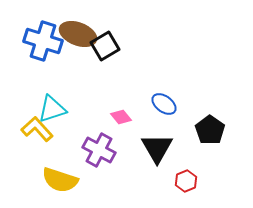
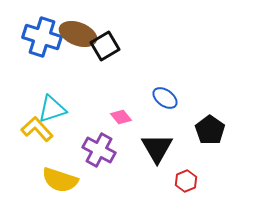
blue cross: moved 1 px left, 4 px up
blue ellipse: moved 1 px right, 6 px up
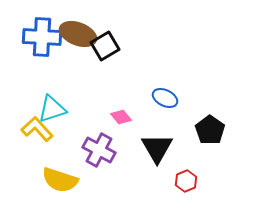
blue cross: rotated 15 degrees counterclockwise
blue ellipse: rotated 10 degrees counterclockwise
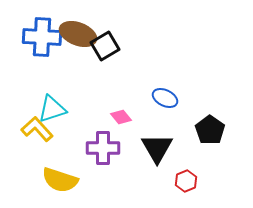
purple cross: moved 4 px right, 2 px up; rotated 28 degrees counterclockwise
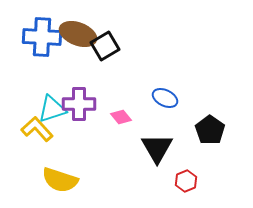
purple cross: moved 24 px left, 44 px up
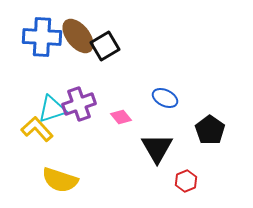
brown ellipse: moved 2 px down; rotated 30 degrees clockwise
purple cross: rotated 20 degrees counterclockwise
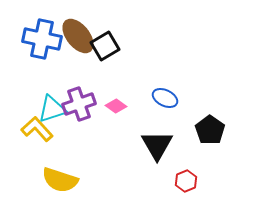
blue cross: moved 2 px down; rotated 9 degrees clockwise
pink diamond: moved 5 px left, 11 px up; rotated 15 degrees counterclockwise
black triangle: moved 3 px up
